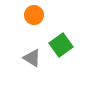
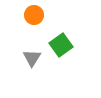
gray triangle: rotated 30 degrees clockwise
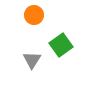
gray triangle: moved 2 px down
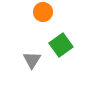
orange circle: moved 9 px right, 3 px up
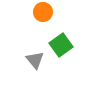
gray triangle: moved 3 px right; rotated 12 degrees counterclockwise
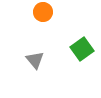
green square: moved 21 px right, 4 px down
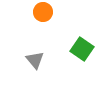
green square: rotated 20 degrees counterclockwise
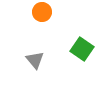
orange circle: moved 1 px left
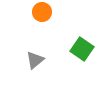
gray triangle: rotated 30 degrees clockwise
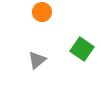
gray triangle: moved 2 px right
